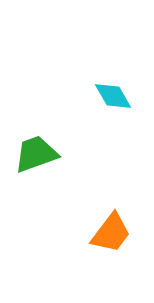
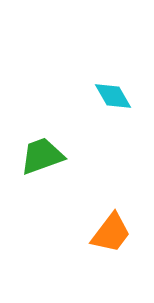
green trapezoid: moved 6 px right, 2 px down
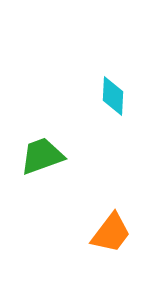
cyan diamond: rotated 33 degrees clockwise
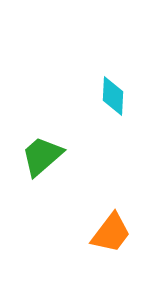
green trapezoid: rotated 21 degrees counterclockwise
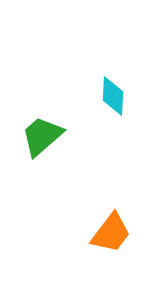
green trapezoid: moved 20 px up
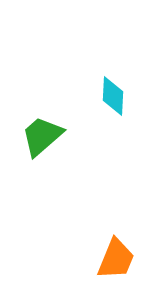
orange trapezoid: moved 5 px right, 26 px down; rotated 15 degrees counterclockwise
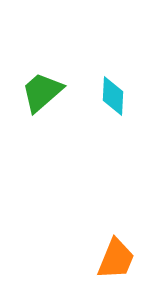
green trapezoid: moved 44 px up
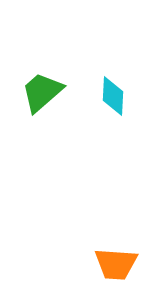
orange trapezoid: moved 5 px down; rotated 72 degrees clockwise
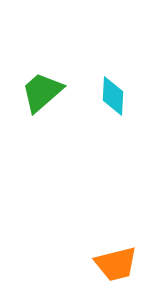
orange trapezoid: rotated 18 degrees counterclockwise
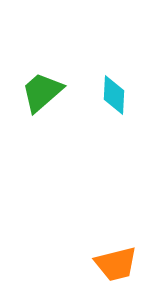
cyan diamond: moved 1 px right, 1 px up
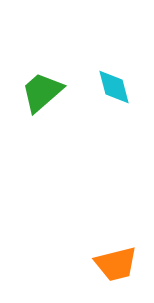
cyan diamond: moved 8 px up; rotated 18 degrees counterclockwise
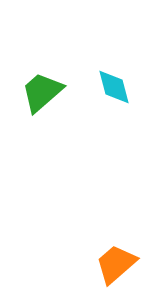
orange trapezoid: rotated 153 degrees clockwise
